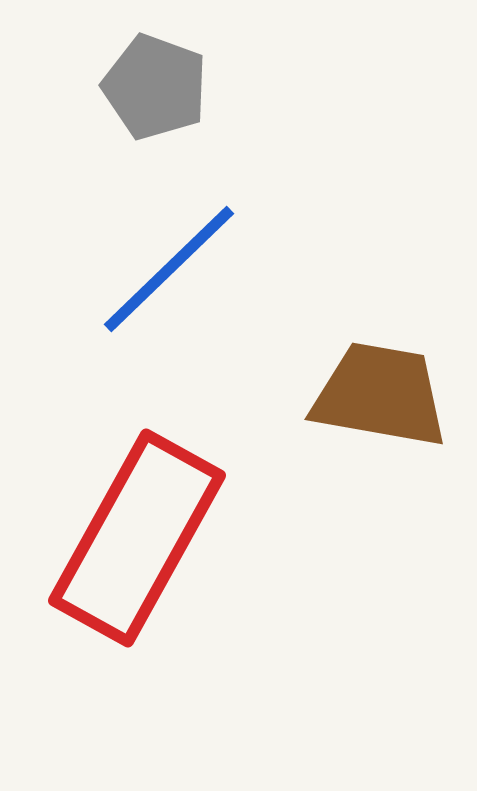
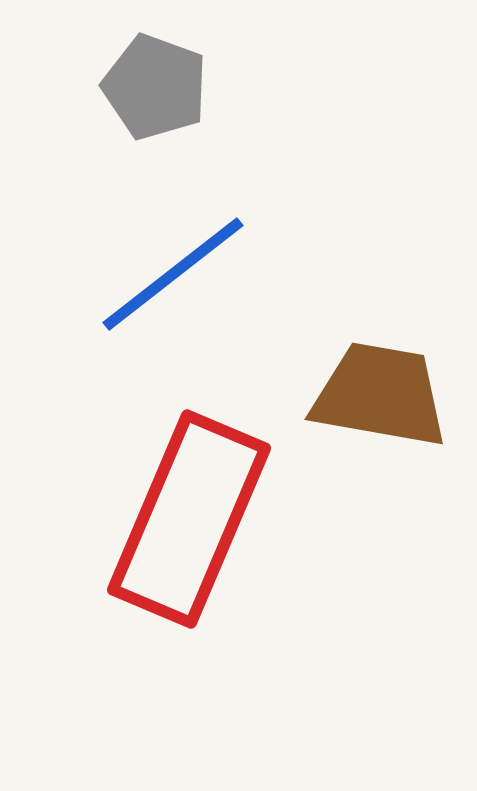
blue line: moved 4 px right, 5 px down; rotated 6 degrees clockwise
red rectangle: moved 52 px right, 19 px up; rotated 6 degrees counterclockwise
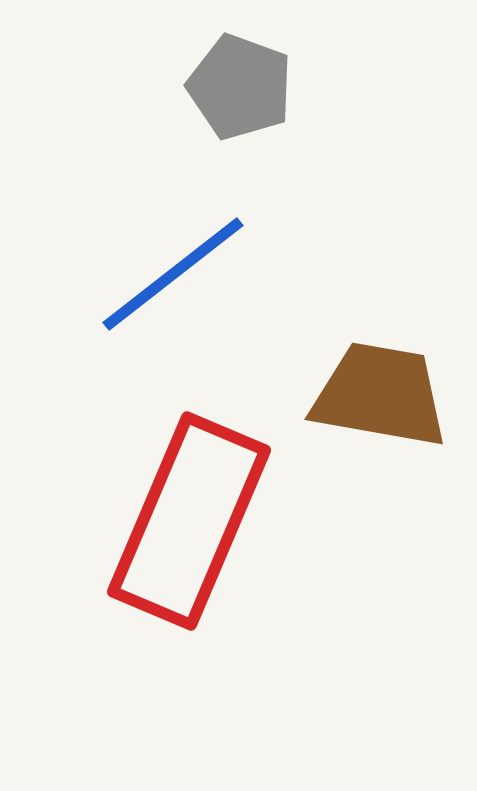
gray pentagon: moved 85 px right
red rectangle: moved 2 px down
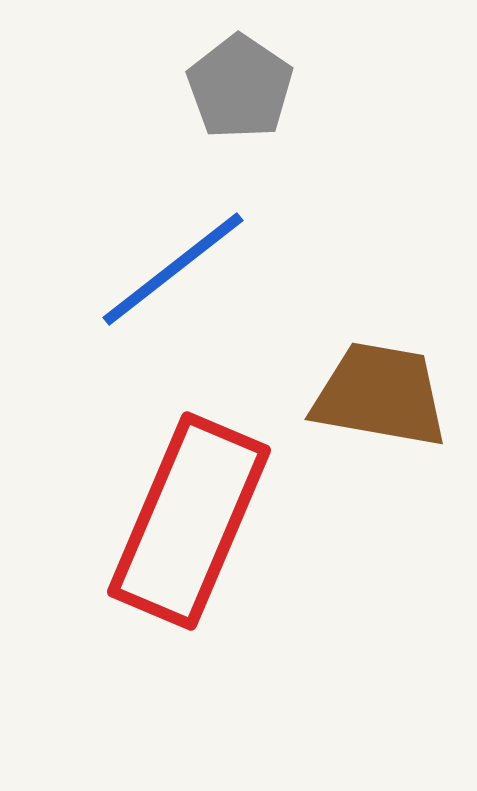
gray pentagon: rotated 14 degrees clockwise
blue line: moved 5 px up
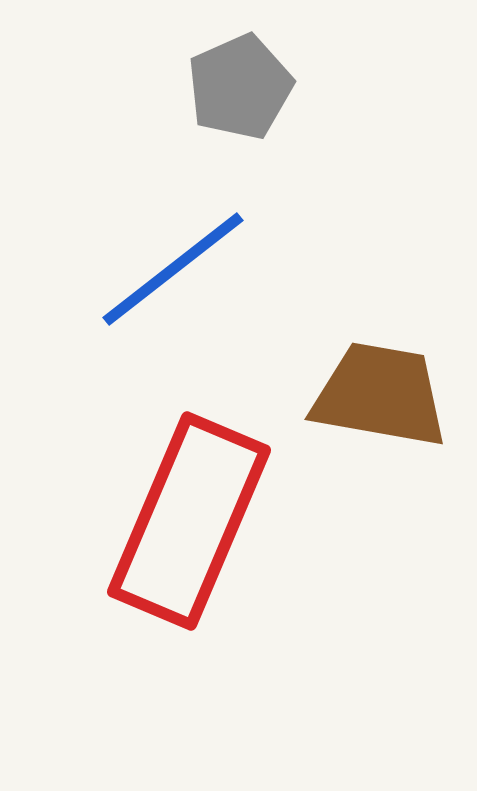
gray pentagon: rotated 14 degrees clockwise
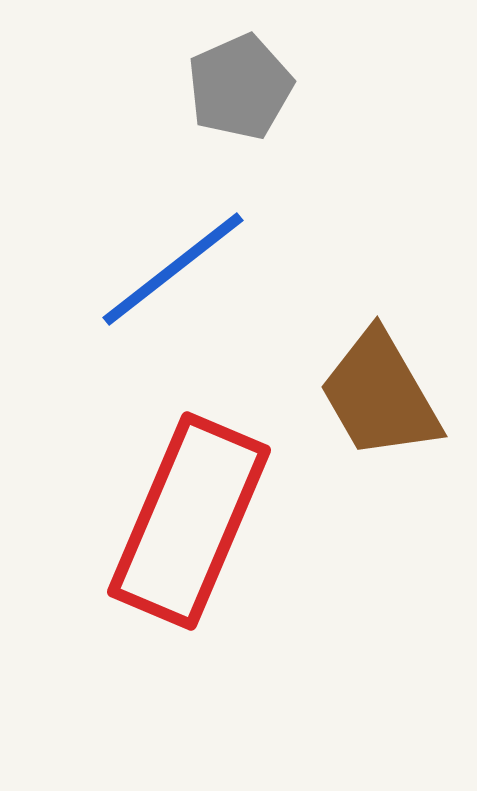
brown trapezoid: rotated 130 degrees counterclockwise
